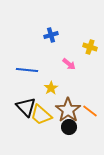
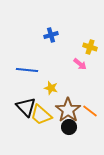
pink arrow: moved 11 px right
yellow star: rotated 24 degrees counterclockwise
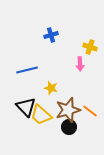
pink arrow: rotated 48 degrees clockwise
blue line: rotated 20 degrees counterclockwise
brown star: rotated 20 degrees clockwise
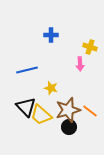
blue cross: rotated 16 degrees clockwise
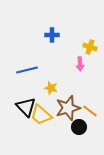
blue cross: moved 1 px right
brown star: moved 2 px up
black circle: moved 10 px right
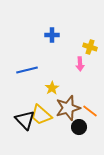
yellow star: moved 1 px right; rotated 24 degrees clockwise
black triangle: moved 1 px left, 13 px down
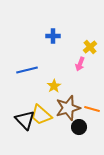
blue cross: moved 1 px right, 1 px down
yellow cross: rotated 32 degrees clockwise
pink arrow: rotated 24 degrees clockwise
yellow star: moved 2 px right, 2 px up
orange line: moved 2 px right, 2 px up; rotated 21 degrees counterclockwise
